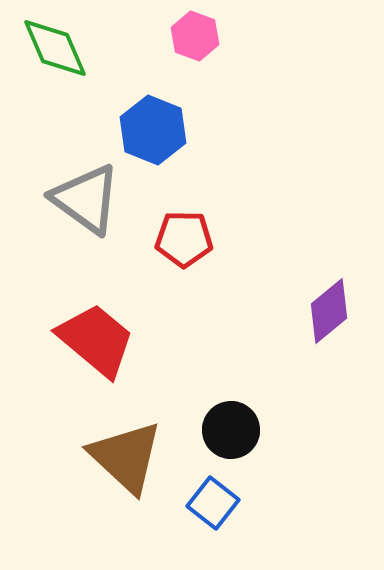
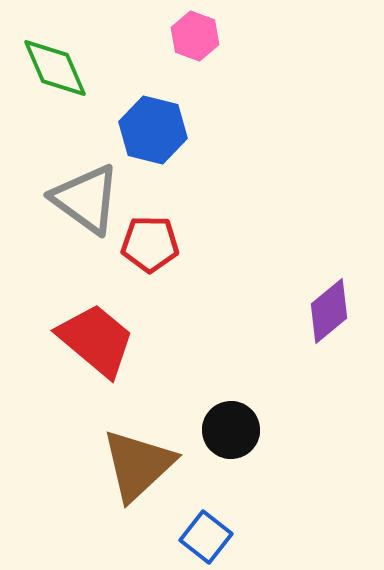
green diamond: moved 20 px down
blue hexagon: rotated 8 degrees counterclockwise
red pentagon: moved 34 px left, 5 px down
brown triangle: moved 12 px right, 8 px down; rotated 34 degrees clockwise
blue square: moved 7 px left, 34 px down
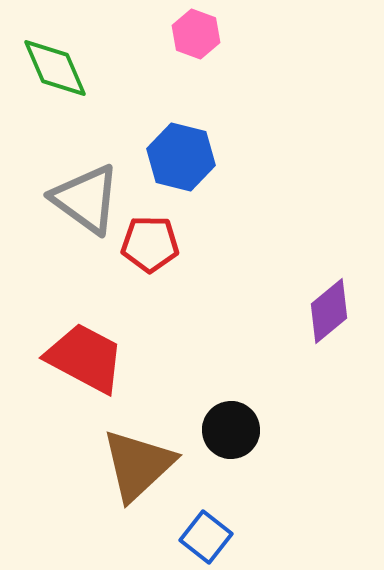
pink hexagon: moved 1 px right, 2 px up
blue hexagon: moved 28 px right, 27 px down
red trapezoid: moved 11 px left, 18 px down; rotated 12 degrees counterclockwise
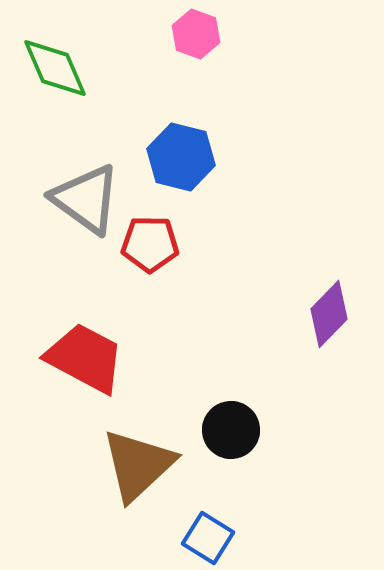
purple diamond: moved 3 px down; rotated 6 degrees counterclockwise
blue square: moved 2 px right, 1 px down; rotated 6 degrees counterclockwise
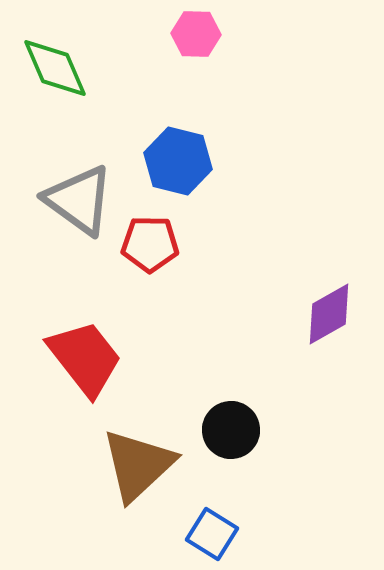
pink hexagon: rotated 18 degrees counterclockwise
blue hexagon: moved 3 px left, 4 px down
gray triangle: moved 7 px left, 1 px down
purple diamond: rotated 16 degrees clockwise
red trapezoid: rotated 24 degrees clockwise
blue square: moved 4 px right, 4 px up
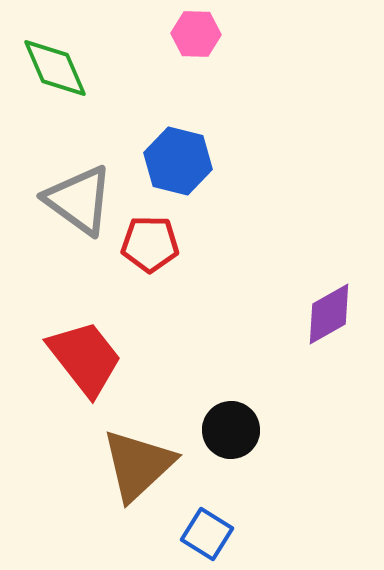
blue square: moved 5 px left
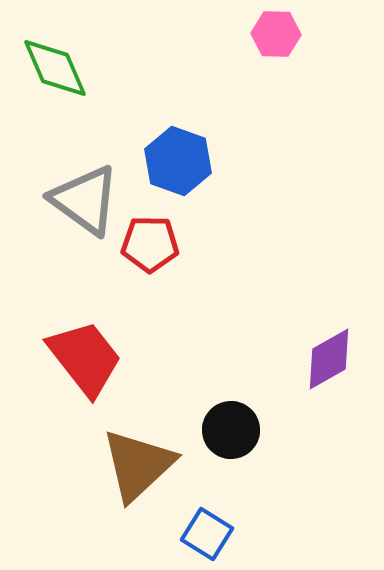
pink hexagon: moved 80 px right
blue hexagon: rotated 6 degrees clockwise
gray triangle: moved 6 px right
purple diamond: moved 45 px down
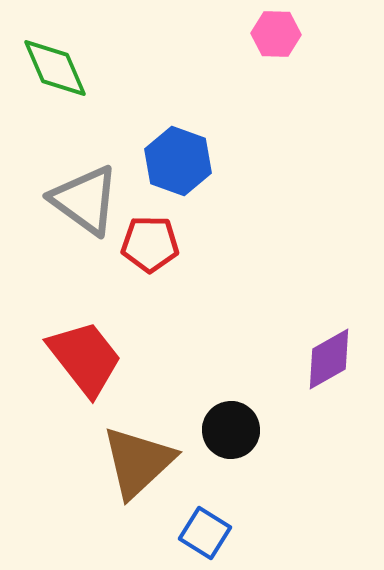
brown triangle: moved 3 px up
blue square: moved 2 px left, 1 px up
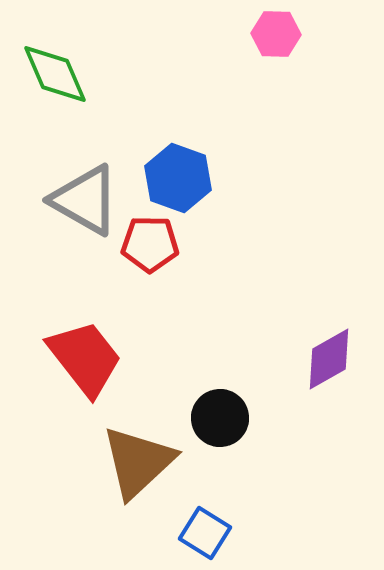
green diamond: moved 6 px down
blue hexagon: moved 17 px down
gray triangle: rotated 6 degrees counterclockwise
black circle: moved 11 px left, 12 px up
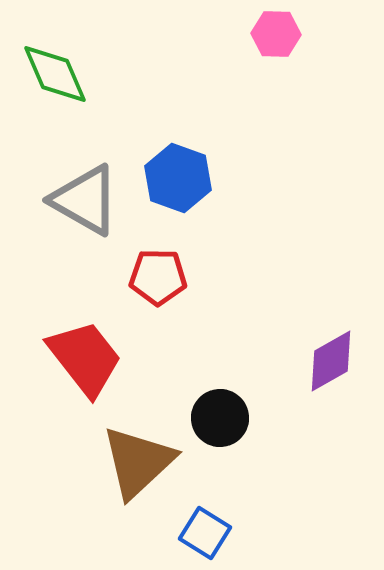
red pentagon: moved 8 px right, 33 px down
purple diamond: moved 2 px right, 2 px down
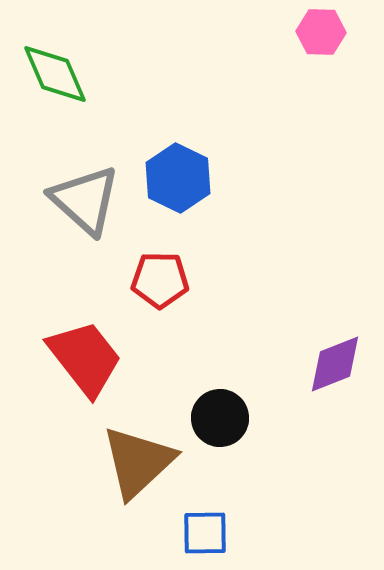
pink hexagon: moved 45 px right, 2 px up
blue hexagon: rotated 6 degrees clockwise
gray triangle: rotated 12 degrees clockwise
red pentagon: moved 2 px right, 3 px down
purple diamond: moved 4 px right, 3 px down; rotated 8 degrees clockwise
blue square: rotated 33 degrees counterclockwise
